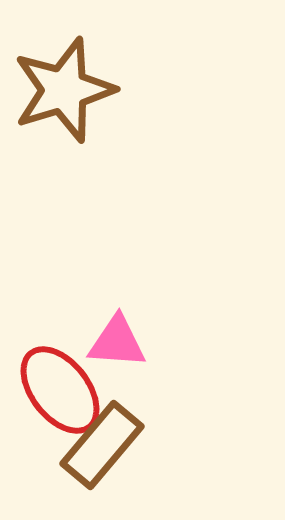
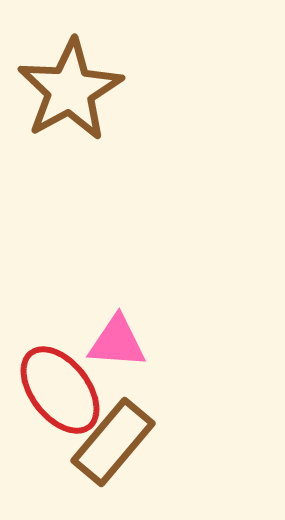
brown star: moved 6 px right; rotated 12 degrees counterclockwise
brown rectangle: moved 11 px right, 3 px up
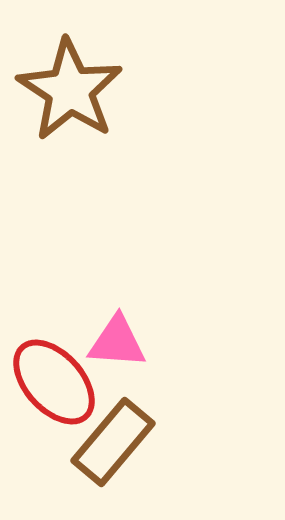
brown star: rotated 10 degrees counterclockwise
red ellipse: moved 6 px left, 8 px up; rotated 4 degrees counterclockwise
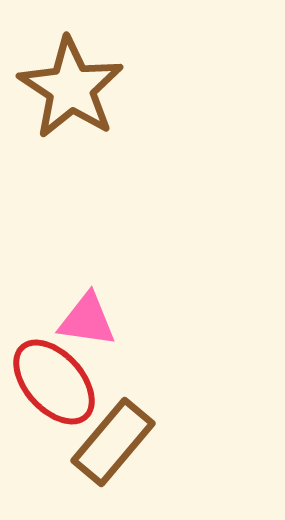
brown star: moved 1 px right, 2 px up
pink triangle: moved 30 px left, 22 px up; rotated 4 degrees clockwise
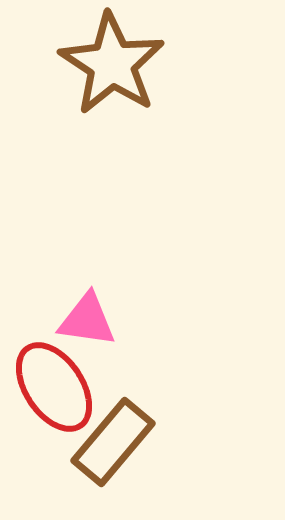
brown star: moved 41 px right, 24 px up
red ellipse: moved 5 px down; rotated 8 degrees clockwise
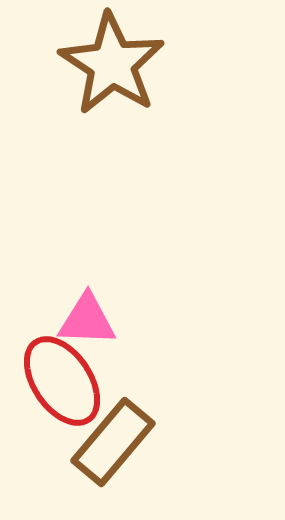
pink triangle: rotated 6 degrees counterclockwise
red ellipse: moved 8 px right, 6 px up
